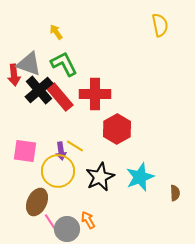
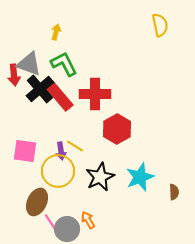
yellow arrow: rotated 49 degrees clockwise
black cross: moved 1 px right, 1 px up
brown semicircle: moved 1 px left, 1 px up
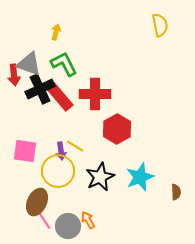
black cross: rotated 16 degrees clockwise
brown semicircle: moved 2 px right
pink line: moved 7 px left, 3 px up
gray circle: moved 1 px right, 3 px up
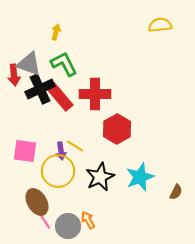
yellow semicircle: rotated 85 degrees counterclockwise
brown semicircle: rotated 28 degrees clockwise
brown ellipse: rotated 56 degrees counterclockwise
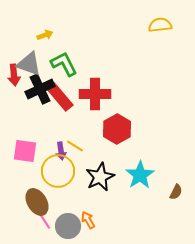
yellow arrow: moved 11 px left, 3 px down; rotated 56 degrees clockwise
cyan star: moved 2 px up; rotated 12 degrees counterclockwise
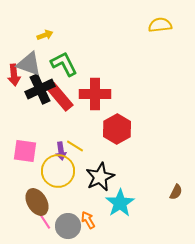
cyan star: moved 20 px left, 28 px down
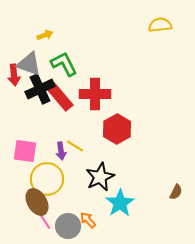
yellow circle: moved 11 px left, 8 px down
orange arrow: rotated 12 degrees counterclockwise
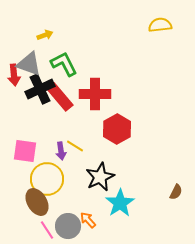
pink line: moved 3 px right, 10 px down
